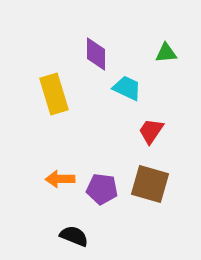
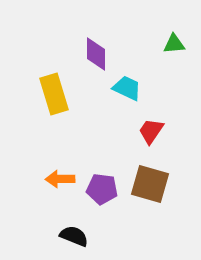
green triangle: moved 8 px right, 9 px up
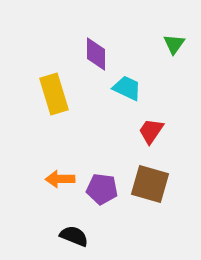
green triangle: rotated 50 degrees counterclockwise
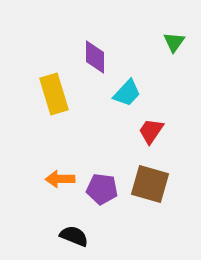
green triangle: moved 2 px up
purple diamond: moved 1 px left, 3 px down
cyan trapezoid: moved 5 px down; rotated 108 degrees clockwise
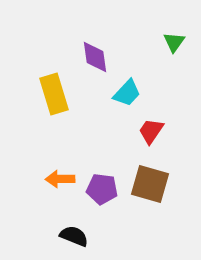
purple diamond: rotated 8 degrees counterclockwise
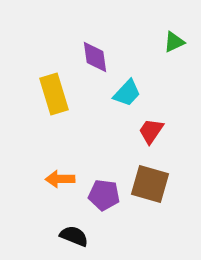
green triangle: rotated 30 degrees clockwise
purple pentagon: moved 2 px right, 6 px down
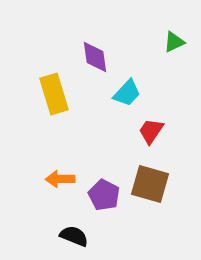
purple pentagon: rotated 20 degrees clockwise
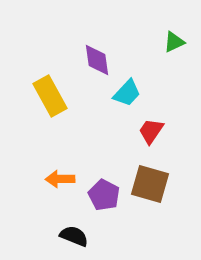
purple diamond: moved 2 px right, 3 px down
yellow rectangle: moved 4 px left, 2 px down; rotated 12 degrees counterclockwise
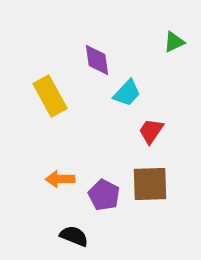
brown square: rotated 18 degrees counterclockwise
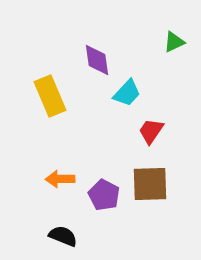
yellow rectangle: rotated 6 degrees clockwise
black semicircle: moved 11 px left
